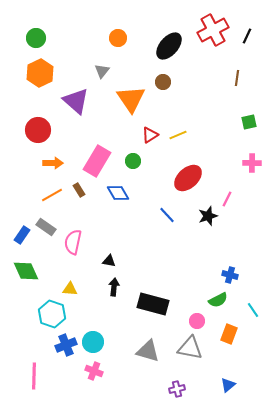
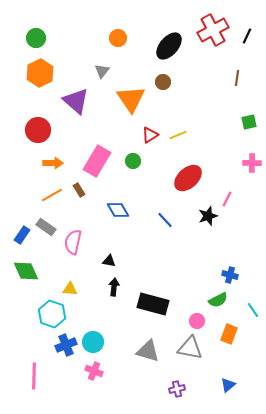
blue diamond at (118, 193): moved 17 px down
blue line at (167, 215): moved 2 px left, 5 px down
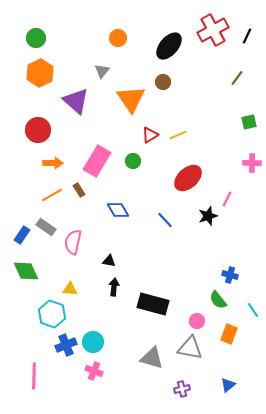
brown line at (237, 78): rotated 28 degrees clockwise
green semicircle at (218, 300): rotated 78 degrees clockwise
gray triangle at (148, 351): moved 4 px right, 7 px down
purple cross at (177, 389): moved 5 px right
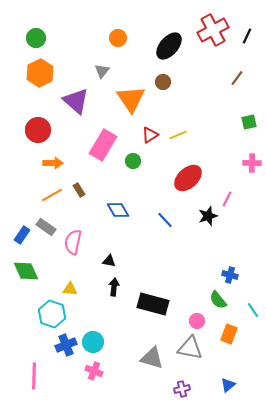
pink rectangle at (97, 161): moved 6 px right, 16 px up
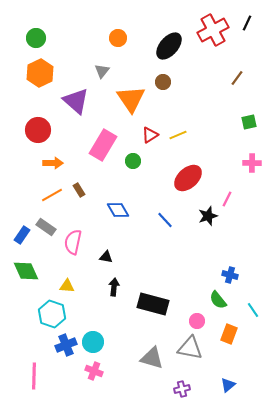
black line at (247, 36): moved 13 px up
black triangle at (109, 261): moved 3 px left, 4 px up
yellow triangle at (70, 289): moved 3 px left, 3 px up
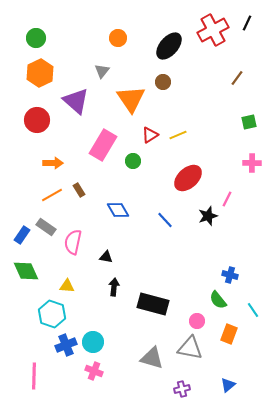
red circle at (38, 130): moved 1 px left, 10 px up
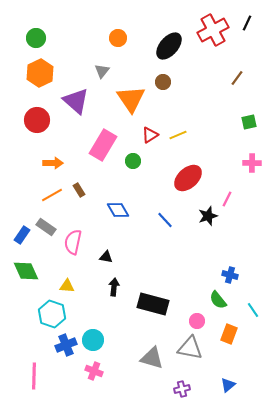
cyan circle at (93, 342): moved 2 px up
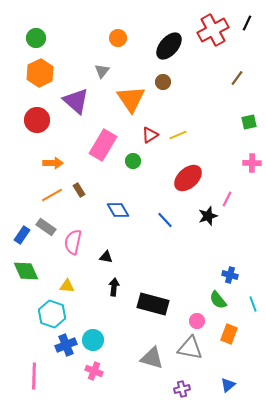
cyan line at (253, 310): moved 6 px up; rotated 14 degrees clockwise
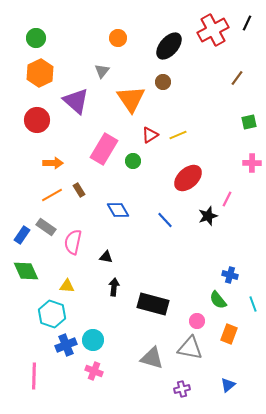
pink rectangle at (103, 145): moved 1 px right, 4 px down
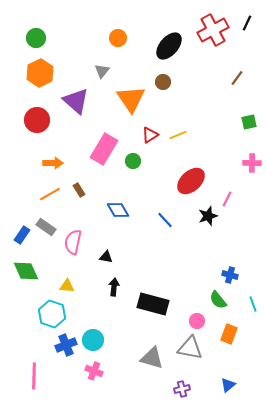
red ellipse at (188, 178): moved 3 px right, 3 px down
orange line at (52, 195): moved 2 px left, 1 px up
